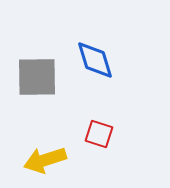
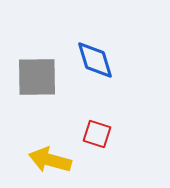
red square: moved 2 px left
yellow arrow: moved 5 px right; rotated 33 degrees clockwise
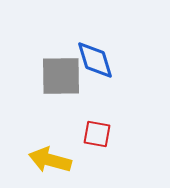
gray square: moved 24 px right, 1 px up
red square: rotated 8 degrees counterclockwise
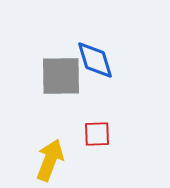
red square: rotated 12 degrees counterclockwise
yellow arrow: rotated 96 degrees clockwise
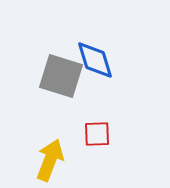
gray square: rotated 18 degrees clockwise
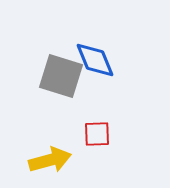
blue diamond: rotated 6 degrees counterclockwise
yellow arrow: rotated 54 degrees clockwise
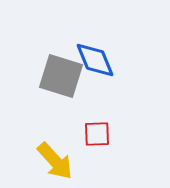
yellow arrow: moved 5 px right, 1 px down; rotated 63 degrees clockwise
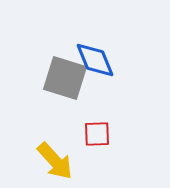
gray square: moved 4 px right, 2 px down
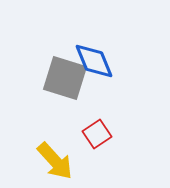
blue diamond: moved 1 px left, 1 px down
red square: rotated 32 degrees counterclockwise
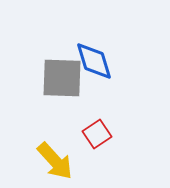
blue diamond: rotated 6 degrees clockwise
gray square: moved 3 px left; rotated 15 degrees counterclockwise
